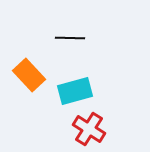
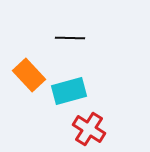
cyan rectangle: moved 6 px left
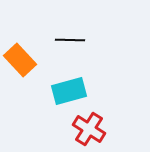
black line: moved 2 px down
orange rectangle: moved 9 px left, 15 px up
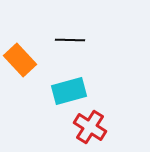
red cross: moved 1 px right, 2 px up
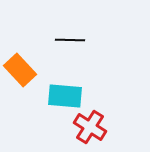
orange rectangle: moved 10 px down
cyan rectangle: moved 4 px left, 5 px down; rotated 20 degrees clockwise
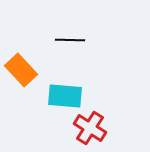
orange rectangle: moved 1 px right
red cross: moved 1 px down
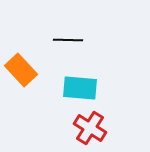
black line: moved 2 px left
cyan rectangle: moved 15 px right, 8 px up
